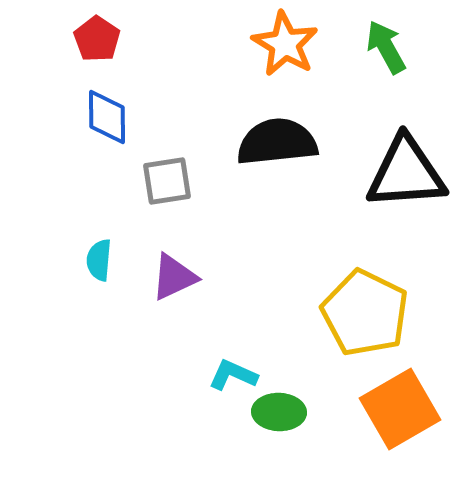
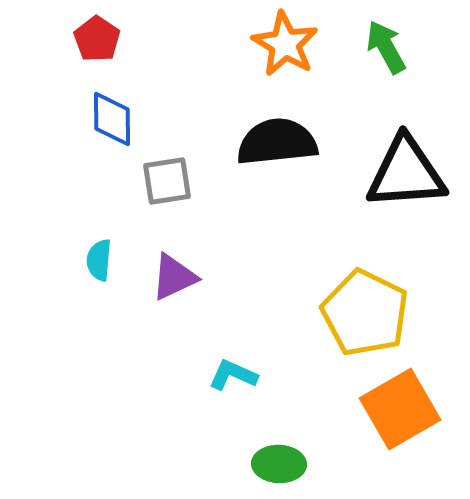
blue diamond: moved 5 px right, 2 px down
green ellipse: moved 52 px down
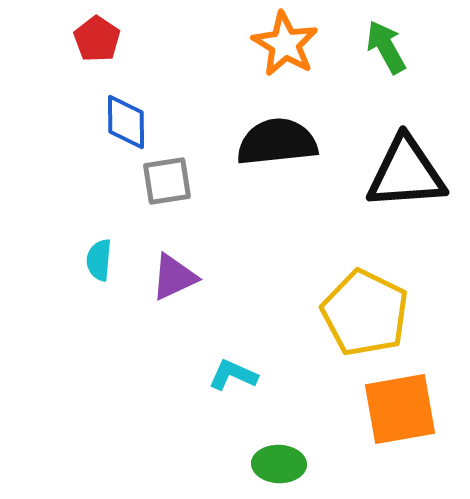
blue diamond: moved 14 px right, 3 px down
orange square: rotated 20 degrees clockwise
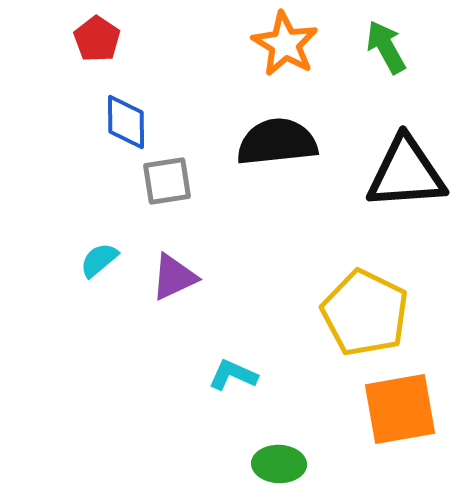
cyan semicircle: rotated 45 degrees clockwise
